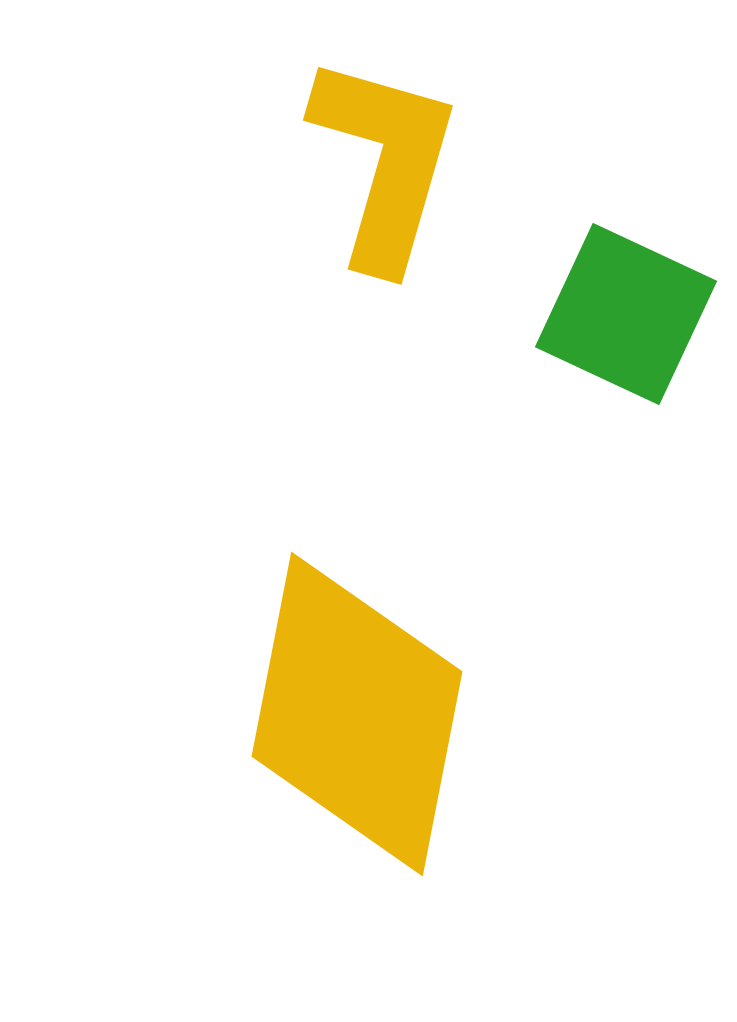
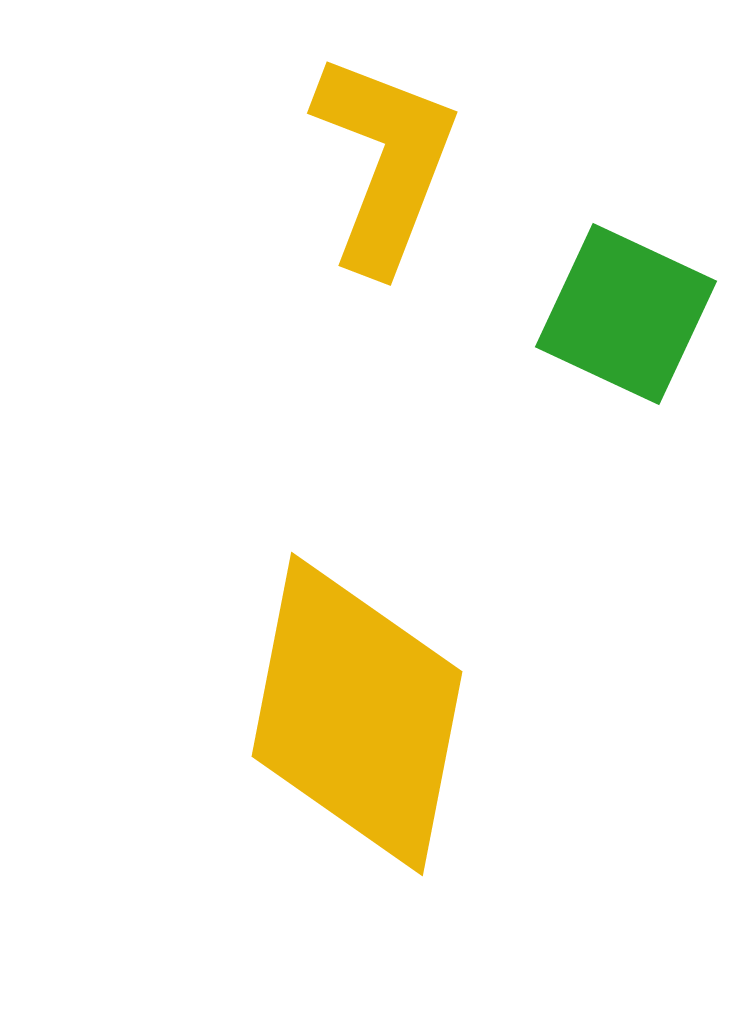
yellow L-shape: rotated 5 degrees clockwise
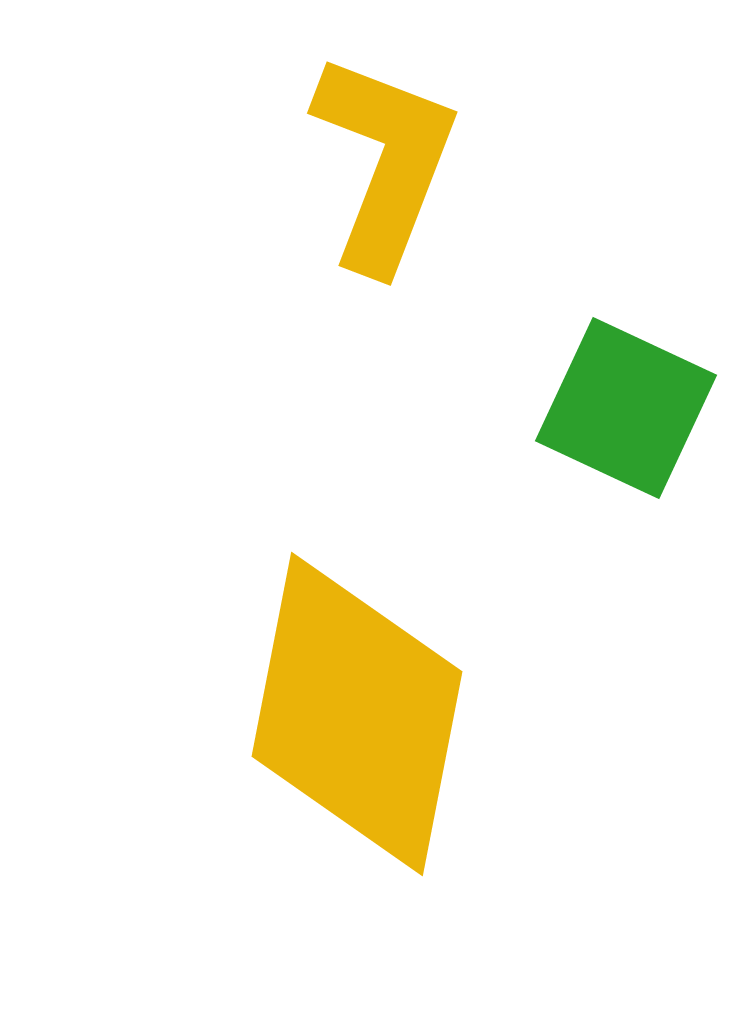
green square: moved 94 px down
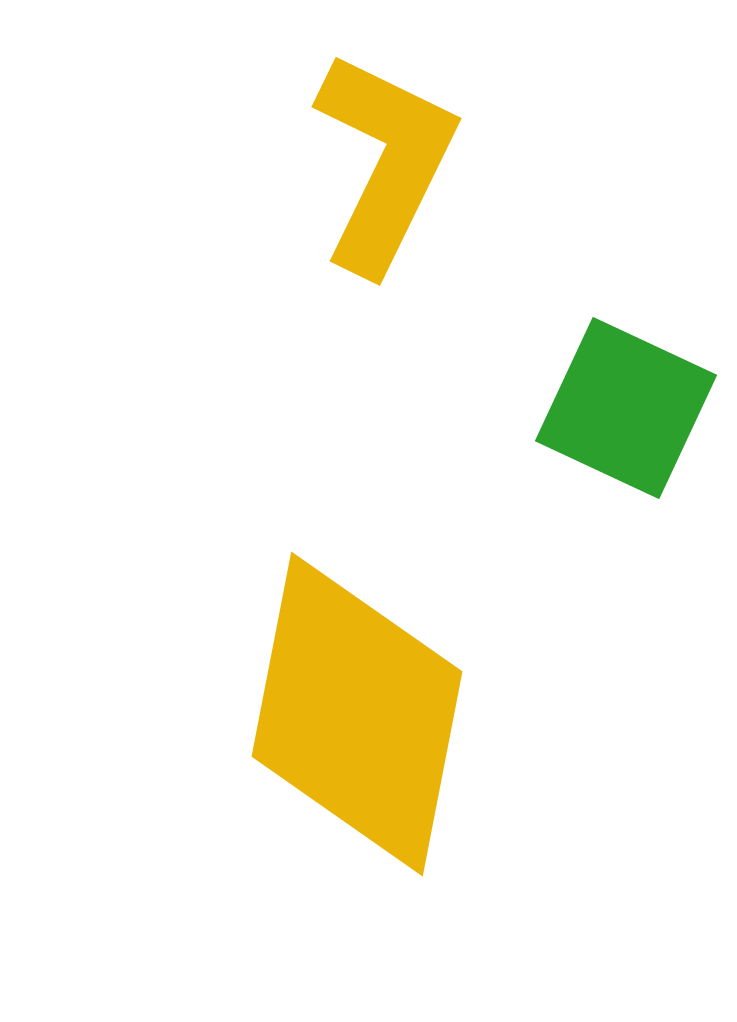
yellow L-shape: rotated 5 degrees clockwise
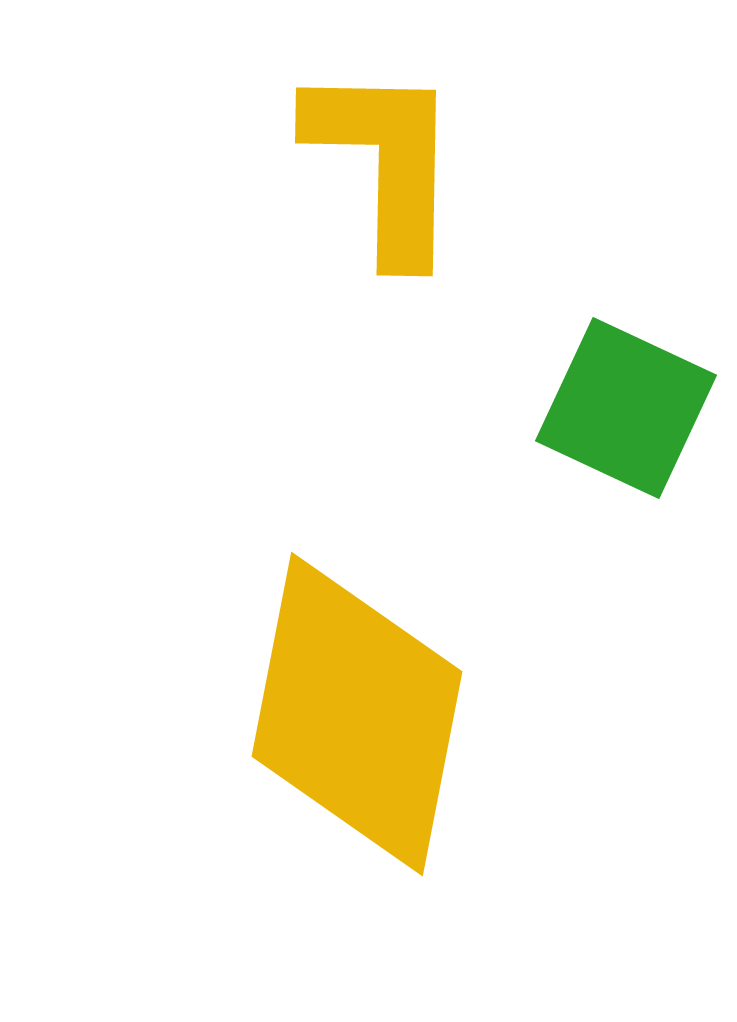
yellow L-shape: rotated 25 degrees counterclockwise
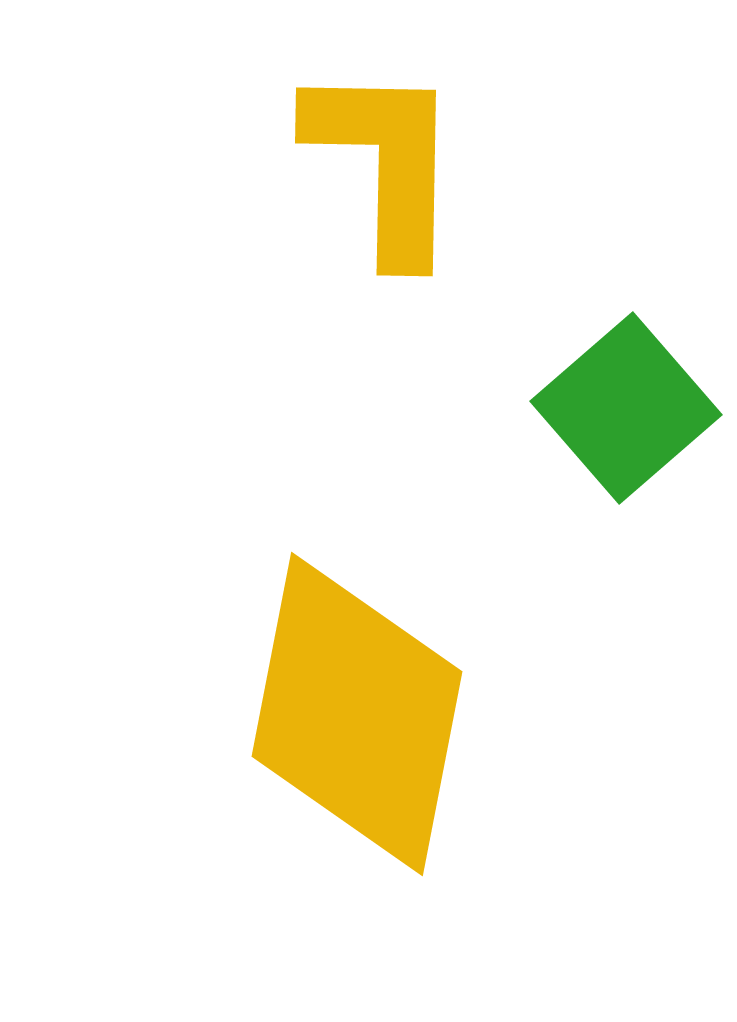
green square: rotated 24 degrees clockwise
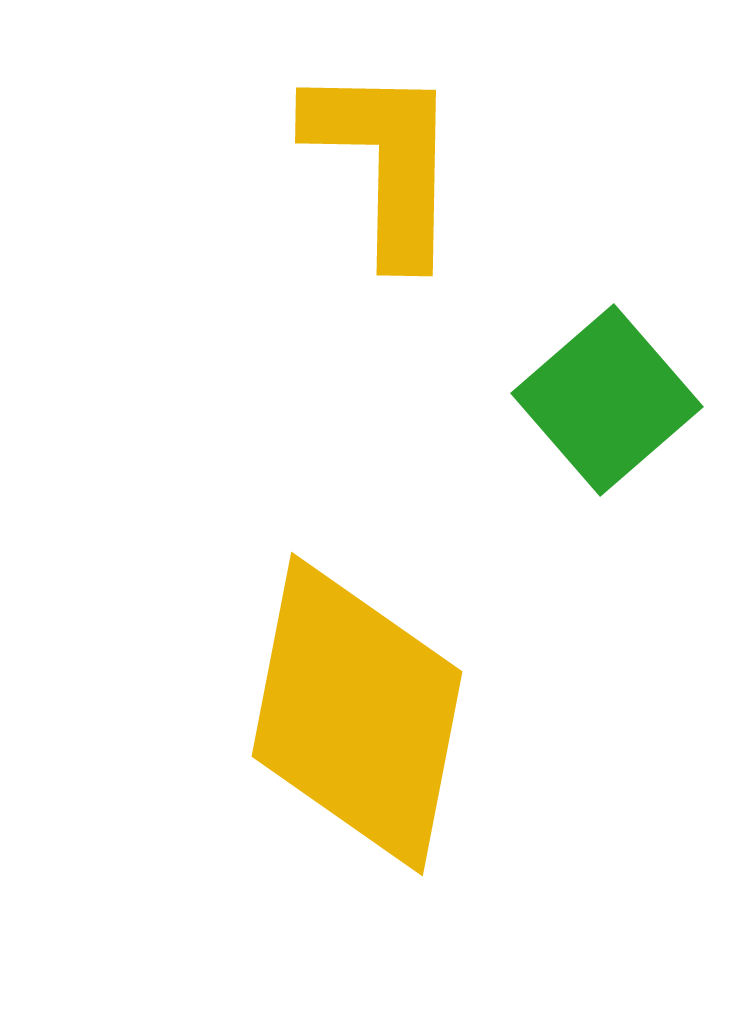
green square: moved 19 px left, 8 px up
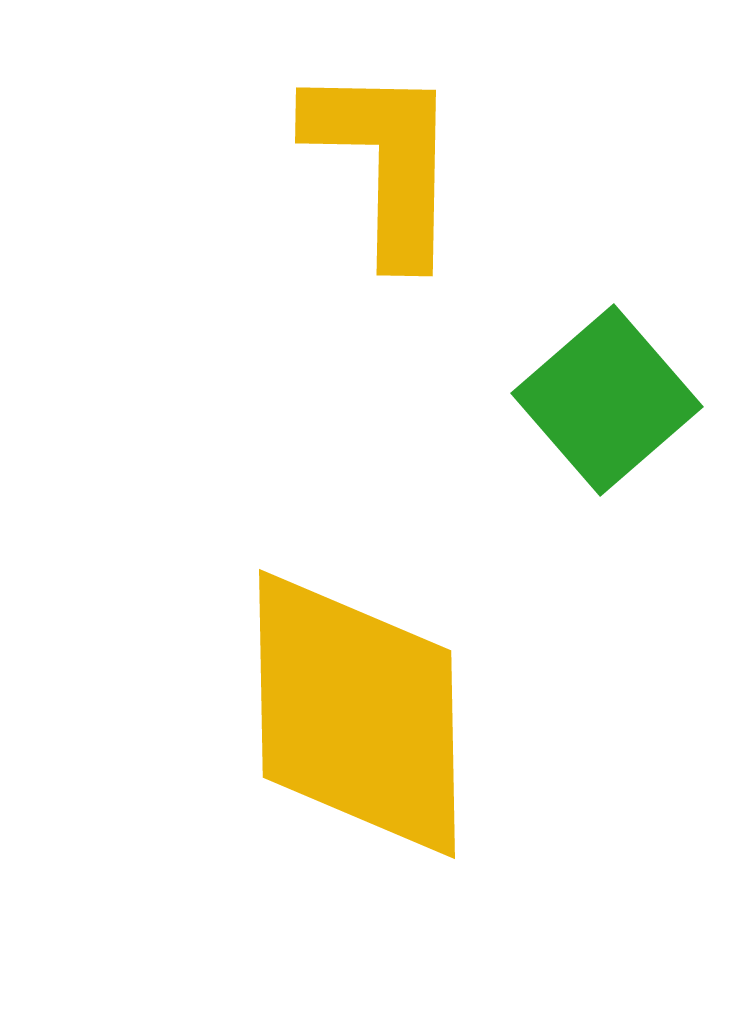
yellow diamond: rotated 12 degrees counterclockwise
